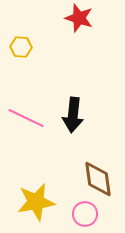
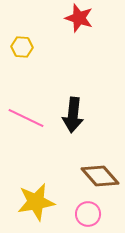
yellow hexagon: moved 1 px right
brown diamond: moved 2 px right, 3 px up; rotated 33 degrees counterclockwise
pink circle: moved 3 px right
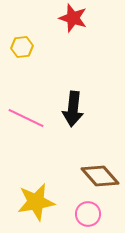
red star: moved 6 px left
yellow hexagon: rotated 10 degrees counterclockwise
black arrow: moved 6 px up
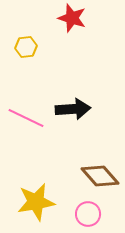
red star: moved 1 px left
yellow hexagon: moved 4 px right
black arrow: rotated 100 degrees counterclockwise
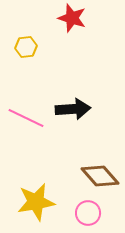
pink circle: moved 1 px up
